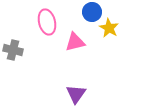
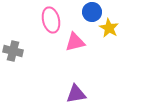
pink ellipse: moved 4 px right, 2 px up
gray cross: moved 1 px down
purple triangle: rotated 45 degrees clockwise
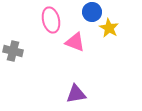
pink triangle: rotated 35 degrees clockwise
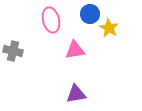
blue circle: moved 2 px left, 2 px down
pink triangle: moved 8 px down; rotated 30 degrees counterclockwise
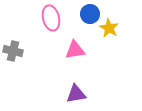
pink ellipse: moved 2 px up
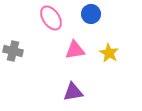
blue circle: moved 1 px right
pink ellipse: rotated 20 degrees counterclockwise
yellow star: moved 25 px down
purple triangle: moved 3 px left, 2 px up
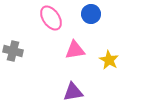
yellow star: moved 7 px down
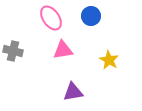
blue circle: moved 2 px down
pink triangle: moved 12 px left
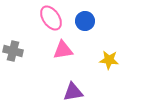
blue circle: moved 6 px left, 5 px down
yellow star: rotated 24 degrees counterclockwise
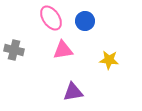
gray cross: moved 1 px right, 1 px up
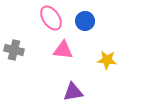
pink triangle: rotated 15 degrees clockwise
yellow star: moved 2 px left
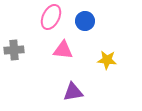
pink ellipse: moved 1 px up; rotated 60 degrees clockwise
gray cross: rotated 18 degrees counterclockwise
